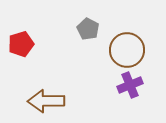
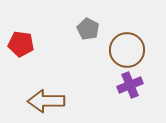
red pentagon: rotated 25 degrees clockwise
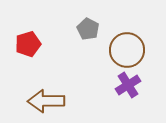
red pentagon: moved 7 px right; rotated 25 degrees counterclockwise
purple cross: moved 2 px left; rotated 10 degrees counterclockwise
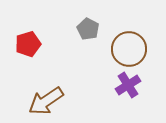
brown circle: moved 2 px right, 1 px up
brown arrow: rotated 33 degrees counterclockwise
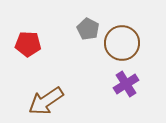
red pentagon: rotated 20 degrees clockwise
brown circle: moved 7 px left, 6 px up
purple cross: moved 2 px left, 1 px up
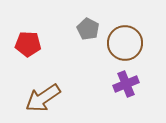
brown circle: moved 3 px right
purple cross: rotated 10 degrees clockwise
brown arrow: moved 3 px left, 3 px up
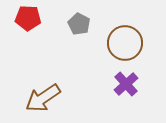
gray pentagon: moved 9 px left, 5 px up
red pentagon: moved 26 px up
purple cross: rotated 20 degrees counterclockwise
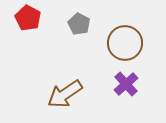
red pentagon: rotated 25 degrees clockwise
brown arrow: moved 22 px right, 4 px up
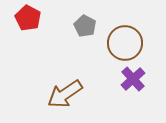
gray pentagon: moved 6 px right, 2 px down
purple cross: moved 7 px right, 5 px up
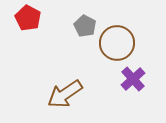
brown circle: moved 8 px left
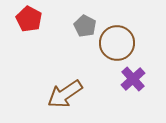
red pentagon: moved 1 px right, 1 px down
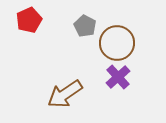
red pentagon: moved 1 px down; rotated 20 degrees clockwise
purple cross: moved 15 px left, 2 px up
